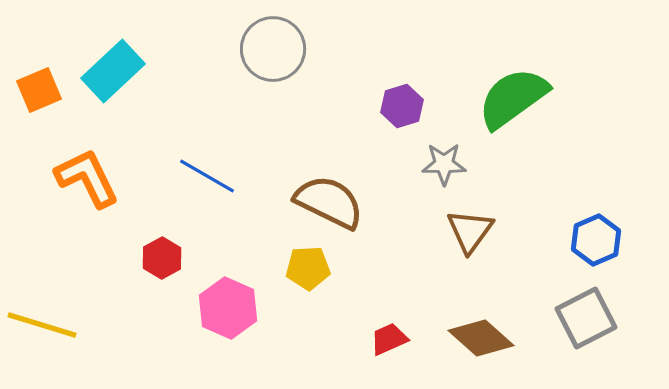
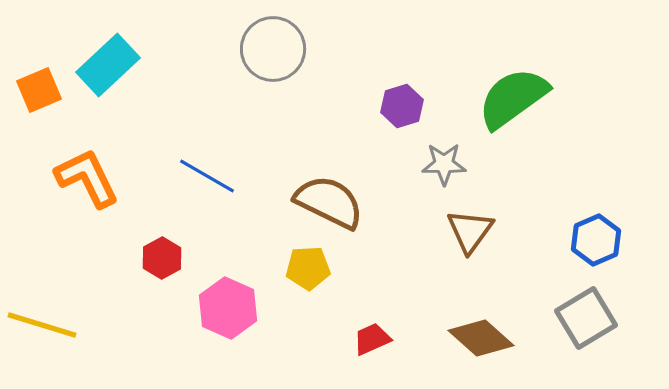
cyan rectangle: moved 5 px left, 6 px up
gray square: rotated 4 degrees counterclockwise
red trapezoid: moved 17 px left
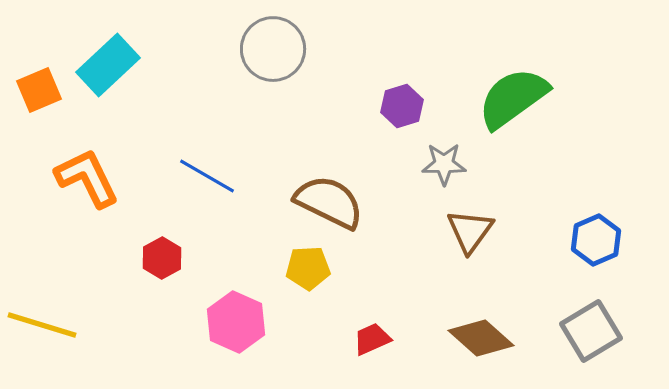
pink hexagon: moved 8 px right, 14 px down
gray square: moved 5 px right, 13 px down
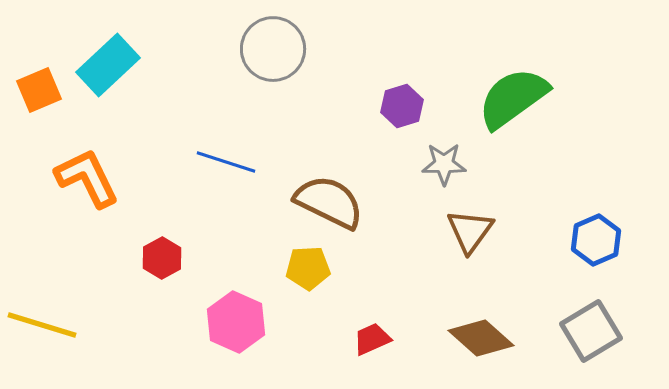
blue line: moved 19 px right, 14 px up; rotated 12 degrees counterclockwise
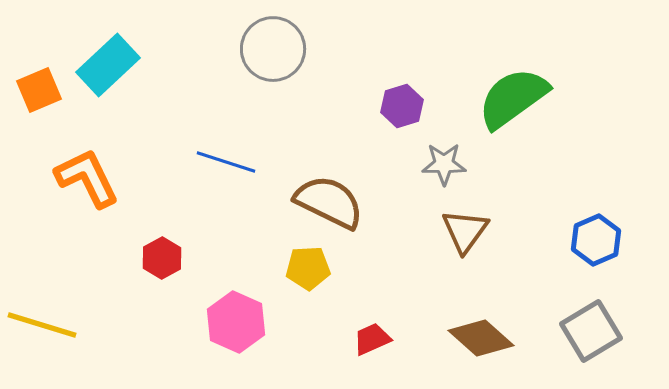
brown triangle: moved 5 px left
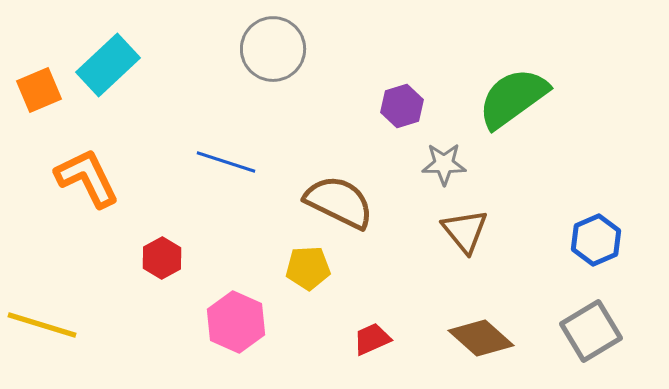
brown semicircle: moved 10 px right
brown triangle: rotated 15 degrees counterclockwise
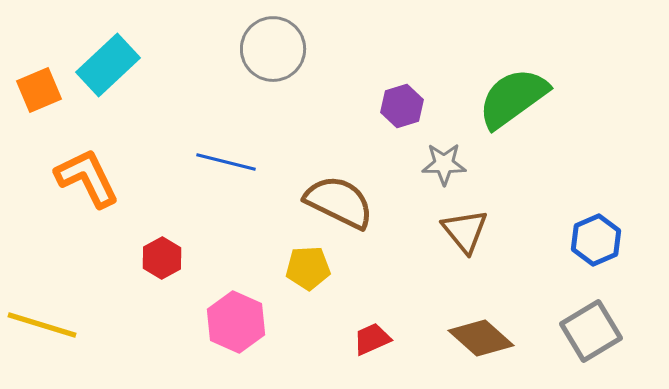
blue line: rotated 4 degrees counterclockwise
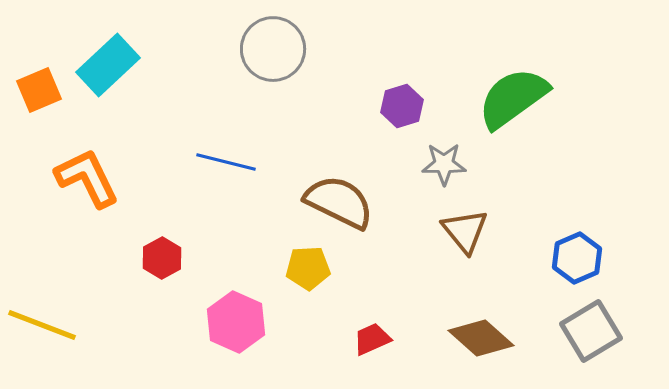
blue hexagon: moved 19 px left, 18 px down
yellow line: rotated 4 degrees clockwise
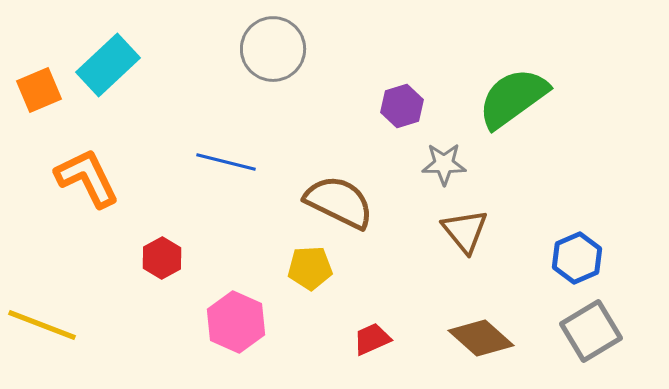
yellow pentagon: moved 2 px right
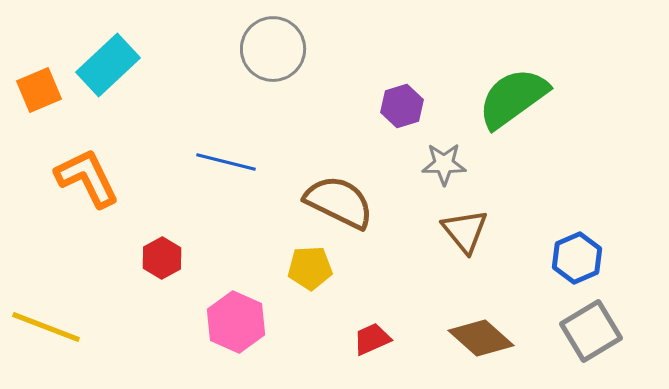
yellow line: moved 4 px right, 2 px down
